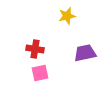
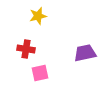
yellow star: moved 29 px left
red cross: moved 9 px left
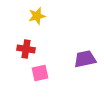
yellow star: moved 1 px left
purple trapezoid: moved 6 px down
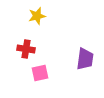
purple trapezoid: rotated 110 degrees clockwise
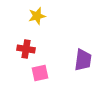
purple trapezoid: moved 2 px left, 1 px down
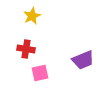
yellow star: moved 5 px left; rotated 12 degrees counterclockwise
purple trapezoid: rotated 60 degrees clockwise
